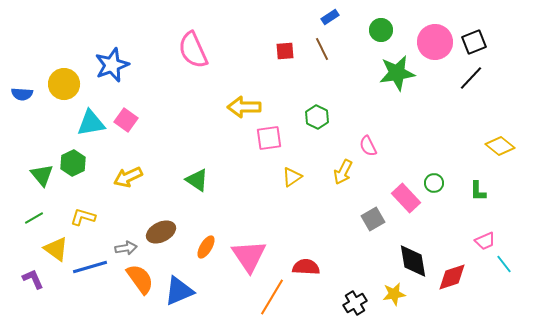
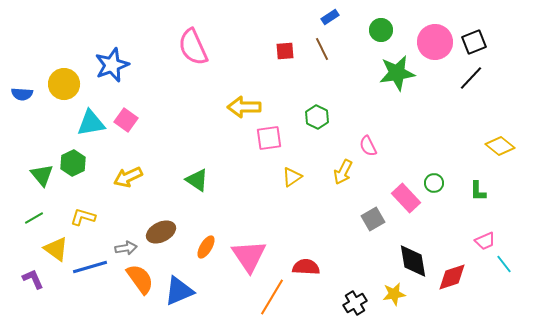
pink semicircle at (193, 50): moved 3 px up
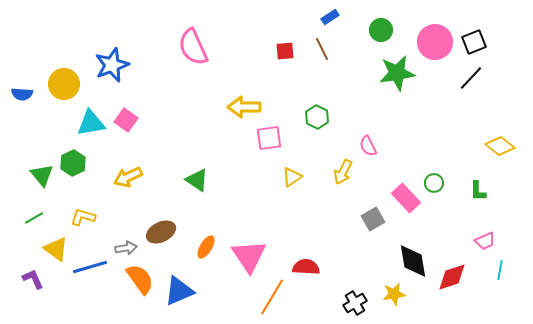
cyan line at (504, 264): moved 4 px left, 6 px down; rotated 48 degrees clockwise
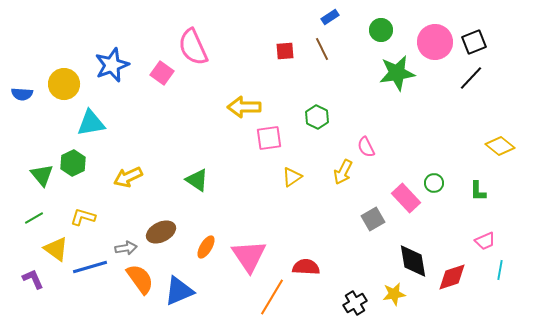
pink square at (126, 120): moved 36 px right, 47 px up
pink semicircle at (368, 146): moved 2 px left, 1 px down
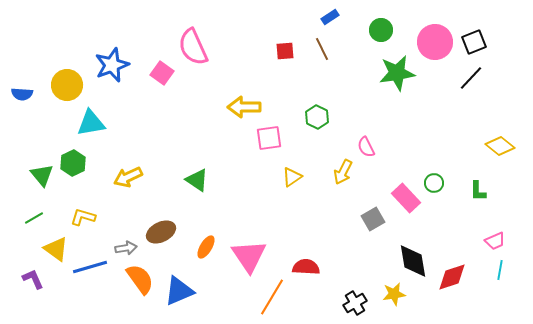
yellow circle at (64, 84): moved 3 px right, 1 px down
pink trapezoid at (485, 241): moved 10 px right
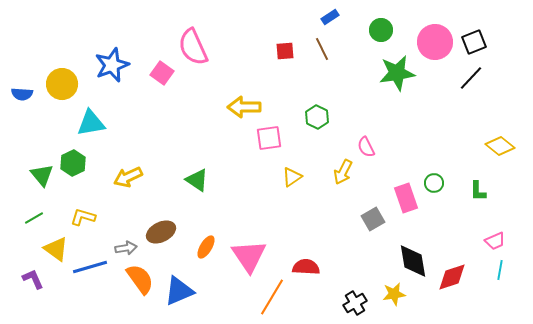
yellow circle at (67, 85): moved 5 px left, 1 px up
pink rectangle at (406, 198): rotated 24 degrees clockwise
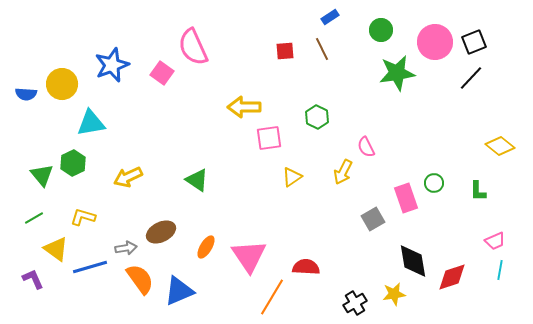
blue semicircle at (22, 94): moved 4 px right
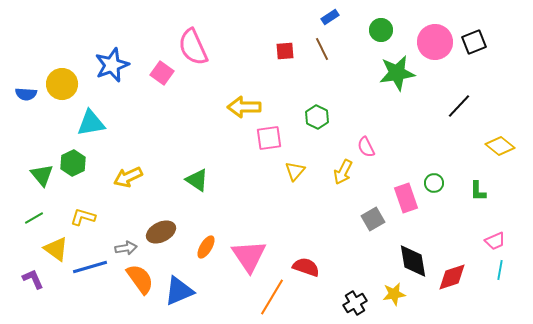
black line at (471, 78): moved 12 px left, 28 px down
yellow triangle at (292, 177): moved 3 px right, 6 px up; rotated 15 degrees counterclockwise
red semicircle at (306, 267): rotated 16 degrees clockwise
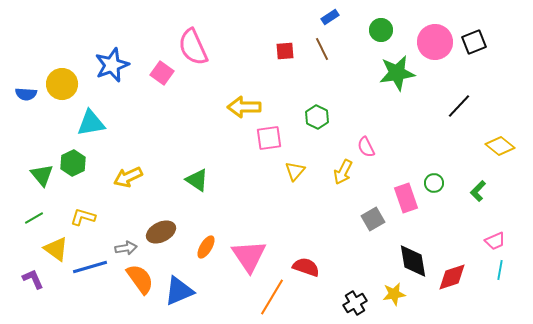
green L-shape at (478, 191): rotated 45 degrees clockwise
